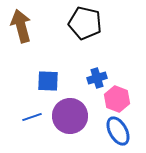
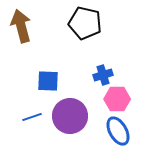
blue cross: moved 6 px right, 3 px up
pink hexagon: rotated 20 degrees counterclockwise
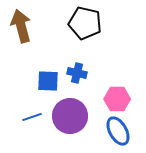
blue cross: moved 26 px left, 2 px up; rotated 30 degrees clockwise
